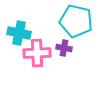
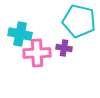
cyan pentagon: moved 3 px right
cyan cross: moved 1 px right, 1 px down
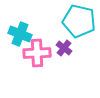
cyan cross: rotated 10 degrees clockwise
purple cross: rotated 28 degrees clockwise
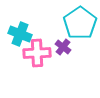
cyan pentagon: moved 1 px right, 2 px down; rotated 24 degrees clockwise
purple cross: moved 1 px left, 1 px up
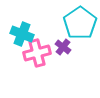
cyan cross: moved 2 px right
pink cross: rotated 12 degrees counterclockwise
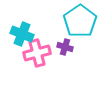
cyan pentagon: moved 2 px up
purple cross: moved 2 px right; rotated 21 degrees counterclockwise
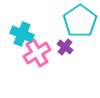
purple cross: rotated 21 degrees clockwise
pink cross: rotated 16 degrees counterclockwise
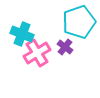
cyan pentagon: moved 1 px left, 1 px down; rotated 16 degrees clockwise
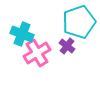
purple cross: moved 2 px right, 1 px up
